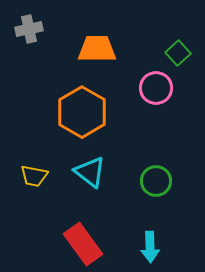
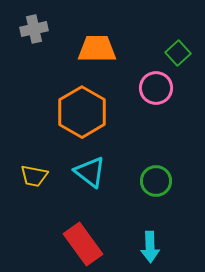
gray cross: moved 5 px right
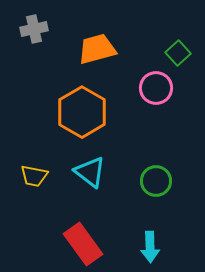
orange trapezoid: rotated 15 degrees counterclockwise
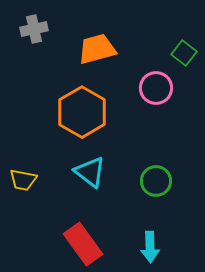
green square: moved 6 px right; rotated 10 degrees counterclockwise
yellow trapezoid: moved 11 px left, 4 px down
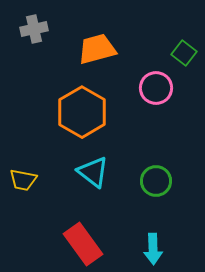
cyan triangle: moved 3 px right
cyan arrow: moved 3 px right, 2 px down
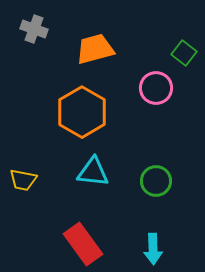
gray cross: rotated 32 degrees clockwise
orange trapezoid: moved 2 px left
cyan triangle: rotated 32 degrees counterclockwise
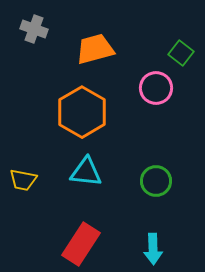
green square: moved 3 px left
cyan triangle: moved 7 px left
red rectangle: moved 2 px left; rotated 69 degrees clockwise
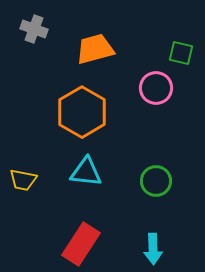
green square: rotated 25 degrees counterclockwise
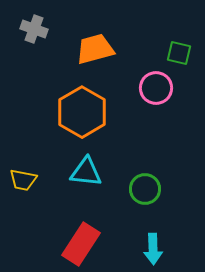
green square: moved 2 px left
green circle: moved 11 px left, 8 px down
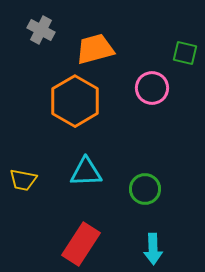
gray cross: moved 7 px right, 1 px down; rotated 8 degrees clockwise
green square: moved 6 px right
pink circle: moved 4 px left
orange hexagon: moved 7 px left, 11 px up
cyan triangle: rotated 8 degrees counterclockwise
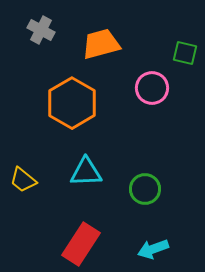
orange trapezoid: moved 6 px right, 5 px up
orange hexagon: moved 3 px left, 2 px down
yellow trapezoid: rotated 28 degrees clockwise
cyan arrow: rotated 72 degrees clockwise
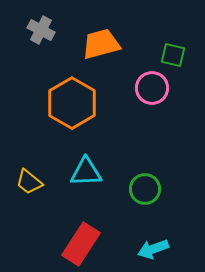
green square: moved 12 px left, 2 px down
yellow trapezoid: moved 6 px right, 2 px down
